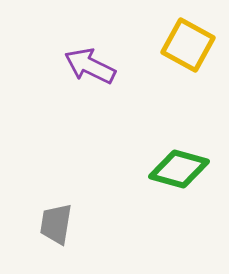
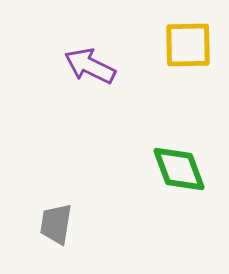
yellow square: rotated 30 degrees counterclockwise
green diamond: rotated 54 degrees clockwise
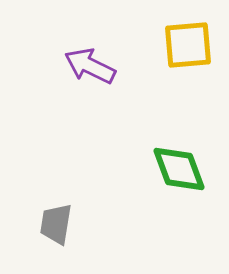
yellow square: rotated 4 degrees counterclockwise
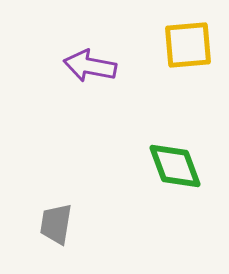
purple arrow: rotated 15 degrees counterclockwise
green diamond: moved 4 px left, 3 px up
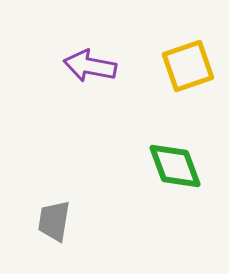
yellow square: moved 21 px down; rotated 14 degrees counterclockwise
gray trapezoid: moved 2 px left, 3 px up
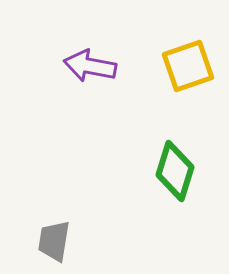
green diamond: moved 5 px down; rotated 38 degrees clockwise
gray trapezoid: moved 20 px down
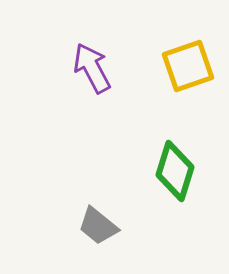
purple arrow: moved 2 px right, 2 px down; rotated 51 degrees clockwise
gray trapezoid: moved 44 px right, 15 px up; rotated 60 degrees counterclockwise
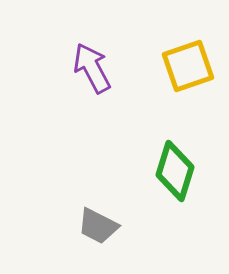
gray trapezoid: rotated 12 degrees counterclockwise
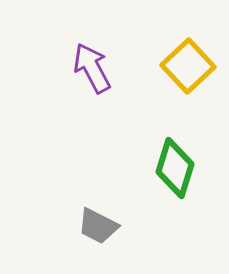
yellow square: rotated 24 degrees counterclockwise
green diamond: moved 3 px up
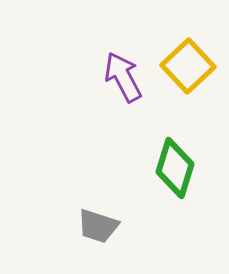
purple arrow: moved 31 px right, 9 px down
gray trapezoid: rotated 9 degrees counterclockwise
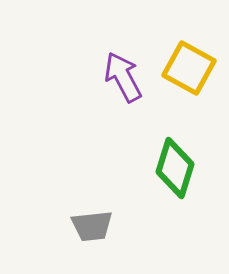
yellow square: moved 1 px right, 2 px down; rotated 18 degrees counterclockwise
gray trapezoid: moved 6 px left; rotated 24 degrees counterclockwise
